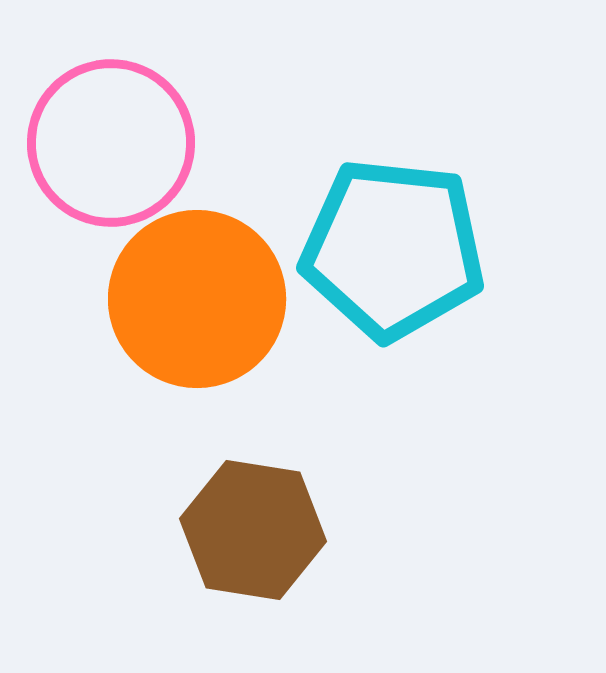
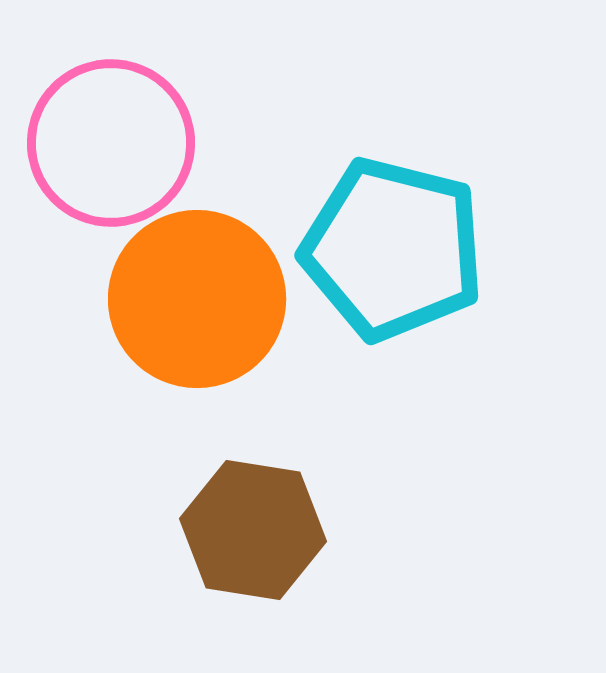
cyan pentagon: rotated 8 degrees clockwise
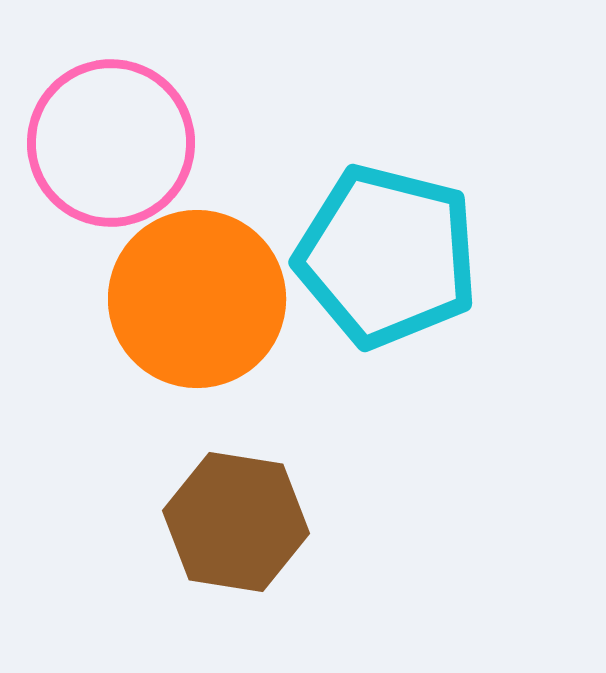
cyan pentagon: moved 6 px left, 7 px down
brown hexagon: moved 17 px left, 8 px up
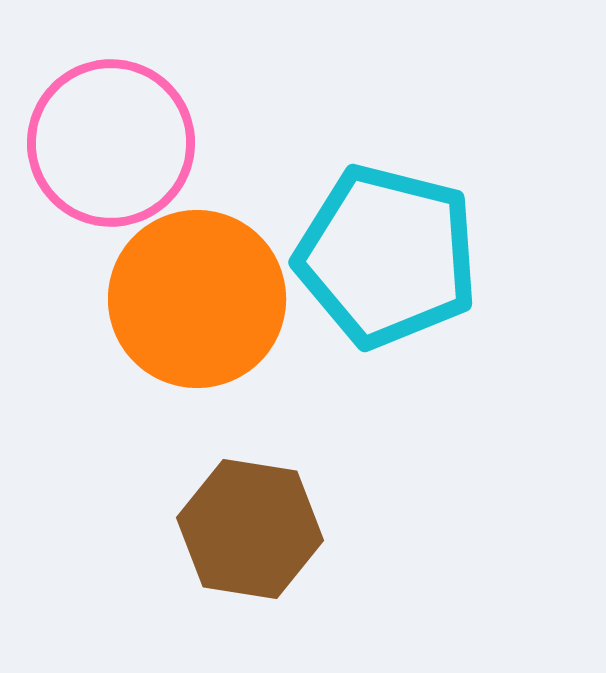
brown hexagon: moved 14 px right, 7 px down
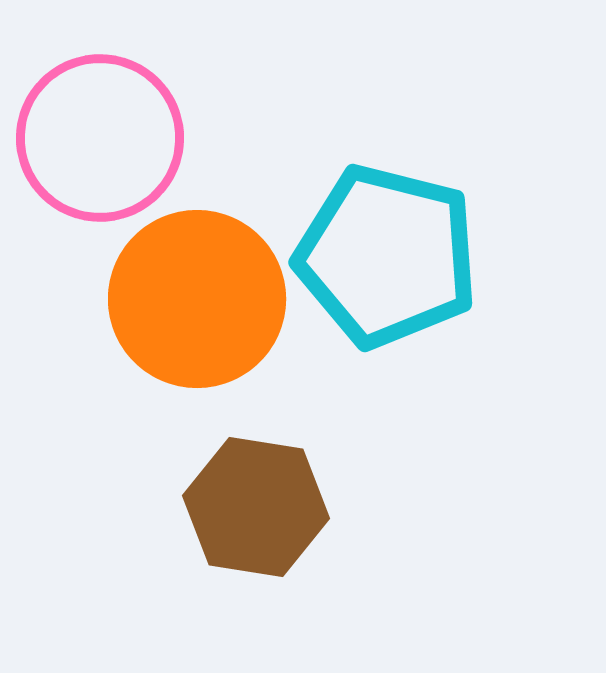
pink circle: moved 11 px left, 5 px up
brown hexagon: moved 6 px right, 22 px up
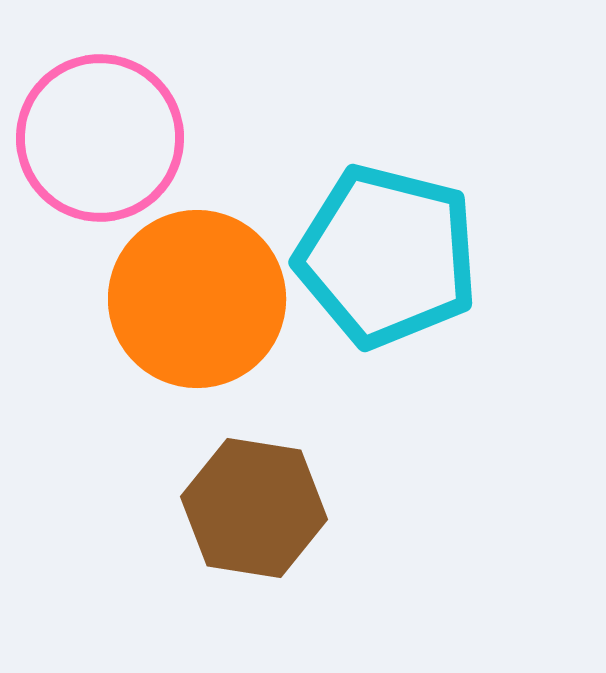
brown hexagon: moved 2 px left, 1 px down
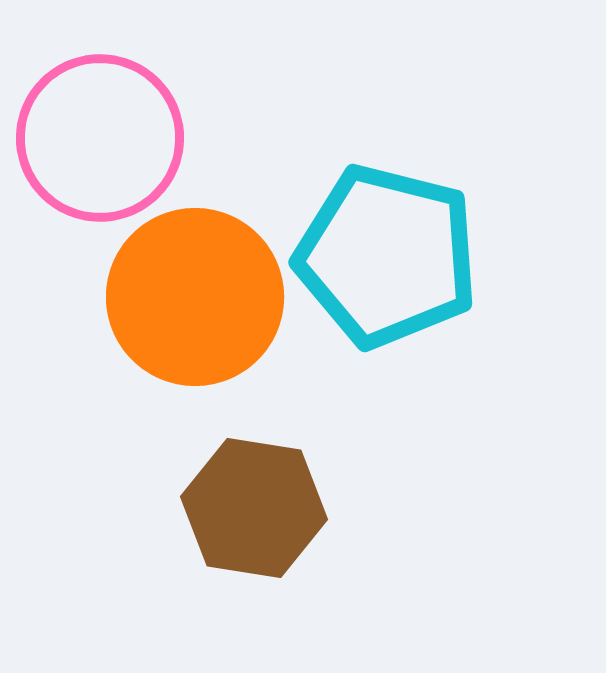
orange circle: moved 2 px left, 2 px up
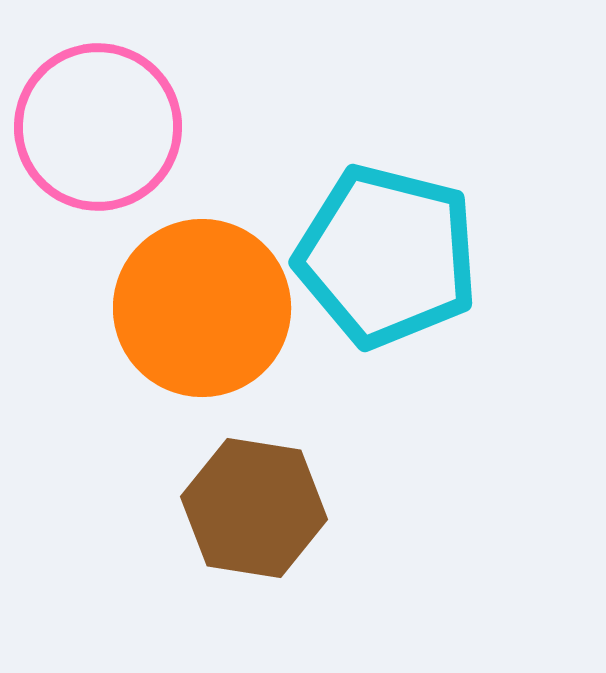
pink circle: moved 2 px left, 11 px up
orange circle: moved 7 px right, 11 px down
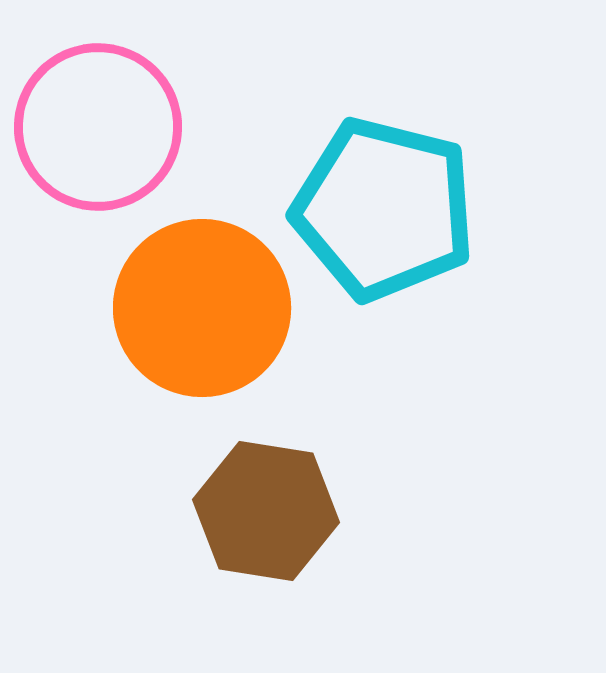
cyan pentagon: moved 3 px left, 47 px up
brown hexagon: moved 12 px right, 3 px down
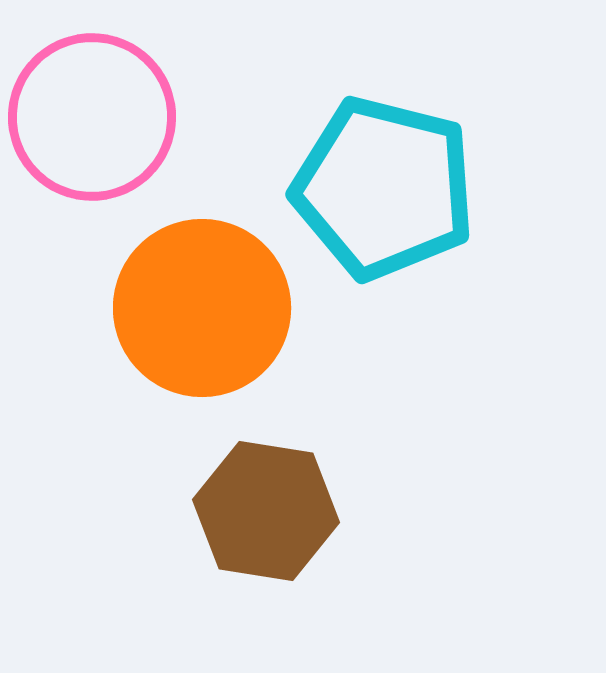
pink circle: moved 6 px left, 10 px up
cyan pentagon: moved 21 px up
